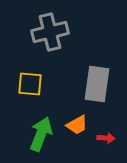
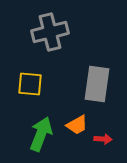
red arrow: moved 3 px left, 1 px down
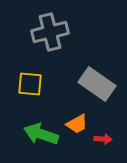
gray rectangle: rotated 63 degrees counterclockwise
orange trapezoid: moved 1 px up
green arrow: rotated 92 degrees counterclockwise
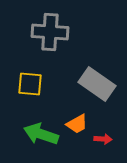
gray cross: rotated 18 degrees clockwise
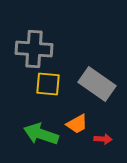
gray cross: moved 16 px left, 17 px down
yellow square: moved 18 px right
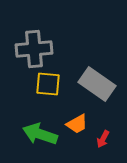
gray cross: rotated 9 degrees counterclockwise
green arrow: moved 1 px left
red arrow: rotated 114 degrees clockwise
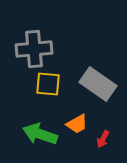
gray rectangle: moved 1 px right
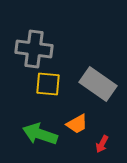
gray cross: rotated 12 degrees clockwise
red arrow: moved 1 px left, 5 px down
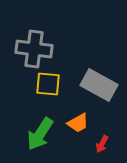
gray rectangle: moved 1 px right, 1 px down; rotated 6 degrees counterclockwise
orange trapezoid: moved 1 px right, 1 px up
green arrow: rotated 76 degrees counterclockwise
